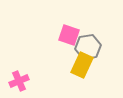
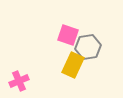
pink square: moved 1 px left
yellow rectangle: moved 9 px left
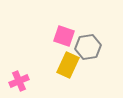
pink square: moved 4 px left, 1 px down
yellow rectangle: moved 5 px left
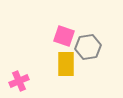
yellow rectangle: moved 2 px left, 1 px up; rotated 25 degrees counterclockwise
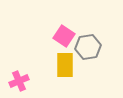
pink square: rotated 15 degrees clockwise
yellow rectangle: moved 1 px left, 1 px down
